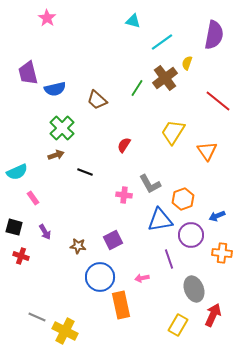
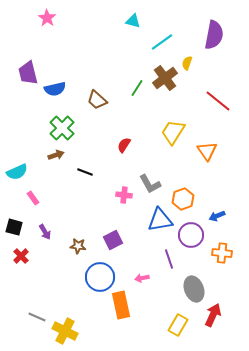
red cross: rotated 28 degrees clockwise
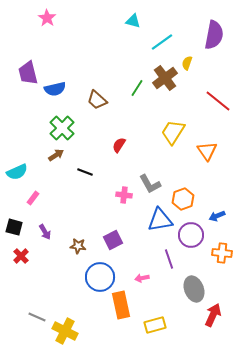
red semicircle: moved 5 px left
brown arrow: rotated 14 degrees counterclockwise
pink rectangle: rotated 72 degrees clockwise
yellow rectangle: moved 23 px left; rotated 45 degrees clockwise
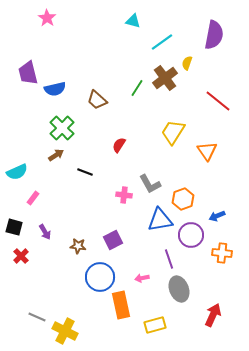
gray ellipse: moved 15 px left
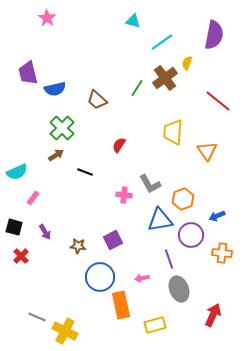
yellow trapezoid: rotated 28 degrees counterclockwise
